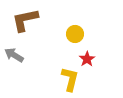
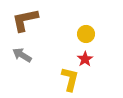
yellow circle: moved 11 px right
gray arrow: moved 8 px right
red star: moved 2 px left
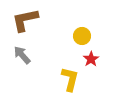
yellow circle: moved 4 px left, 2 px down
gray arrow: rotated 18 degrees clockwise
red star: moved 6 px right
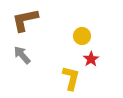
yellow L-shape: moved 1 px right, 1 px up
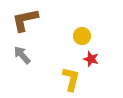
red star: rotated 21 degrees counterclockwise
yellow L-shape: moved 1 px down
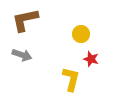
yellow circle: moved 1 px left, 2 px up
gray arrow: rotated 150 degrees clockwise
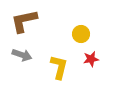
brown L-shape: moved 1 px left, 1 px down
red star: rotated 28 degrees counterclockwise
yellow L-shape: moved 12 px left, 12 px up
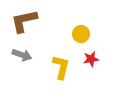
yellow L-shape: moved 2 px right
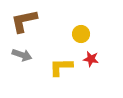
red star: rotated 21 degrees clockwise
yellow L-shape: rotated 105 degrees counterclockwise
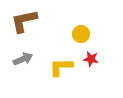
gray arrow: moved 1 px right, 4 px down; rotated 42 degrees counterclockwise
